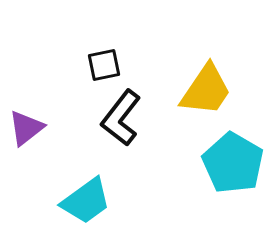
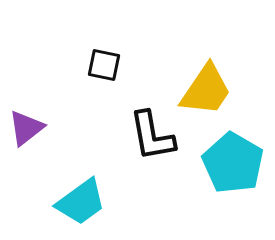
black square: rotated 24 degrees clockwise
black L-shape: moved 31 px right, 18 px down; rotated 48 degrees counterclockwise
cyan trapezoid: moved 5 px left, 1 px down
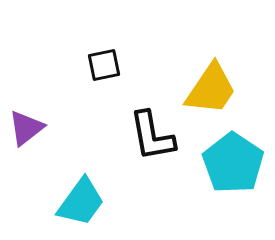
black square: rotated 24 degrees counterclockwise
yellow trapezoid: moved 5 px right, 1 px up
cyan pentagon: rotated 4 degrees clockwise
cyan trapezoid: rotated 18 degrees counterclockwise
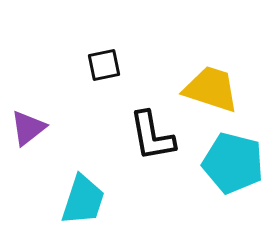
yellow trapezoid: rotated 106 degrees counterclockwise
purple triangle: moved 2 px right
cyan pentagon: rotated 20 degrees counterclockwise
cyan trapezoid: moved 2 px right, 2 px up; rotated 18 degrees counterclockwise
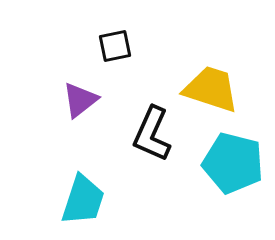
black square: moved 11 px right, 19 px up
purple triangle: moved 52 px right, 28 px up
black L-shape: moved 2 px up; rotated 34 degrees clockwise
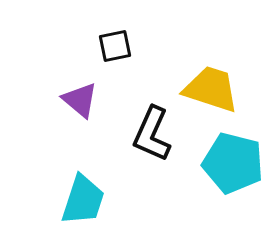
purple triangle: rotated 42 degrees counterclockwise
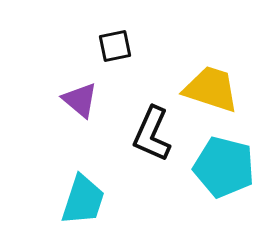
cyan pentagon: moved 9 px left, 4 px down
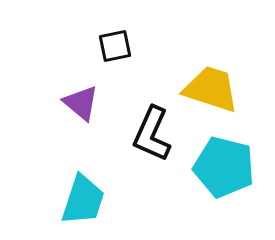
purple triangle: moved 1 px right, 3 px down
